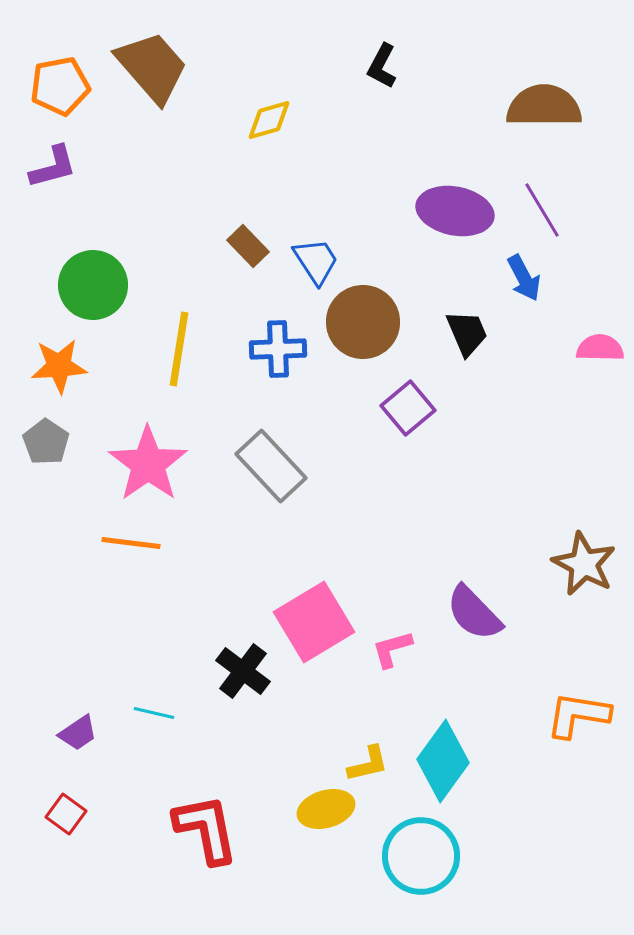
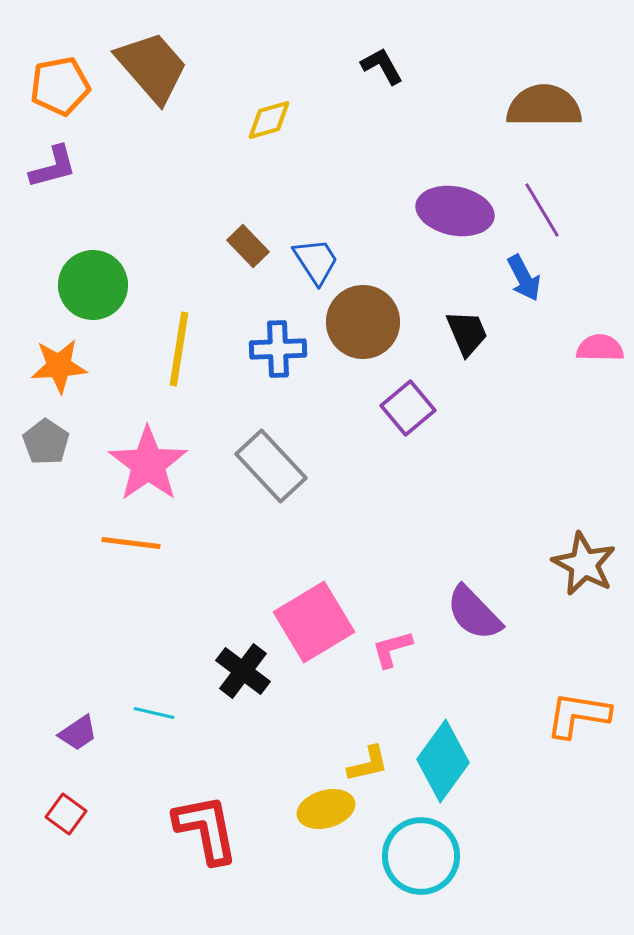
black L-shape: rotated 123 degrees clockwise
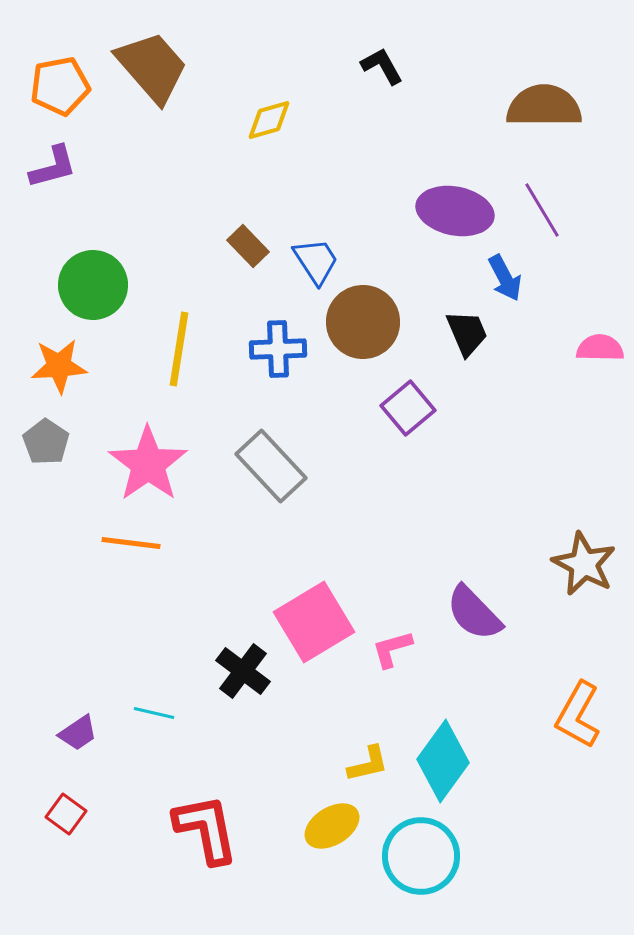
blue arrow: moved 19 px left
orange L-shape: rotated 70 degrees counterclockwise
yellow ellipse: moved 6 px right, 17 px down; rotated 16 degrees counterclockwise
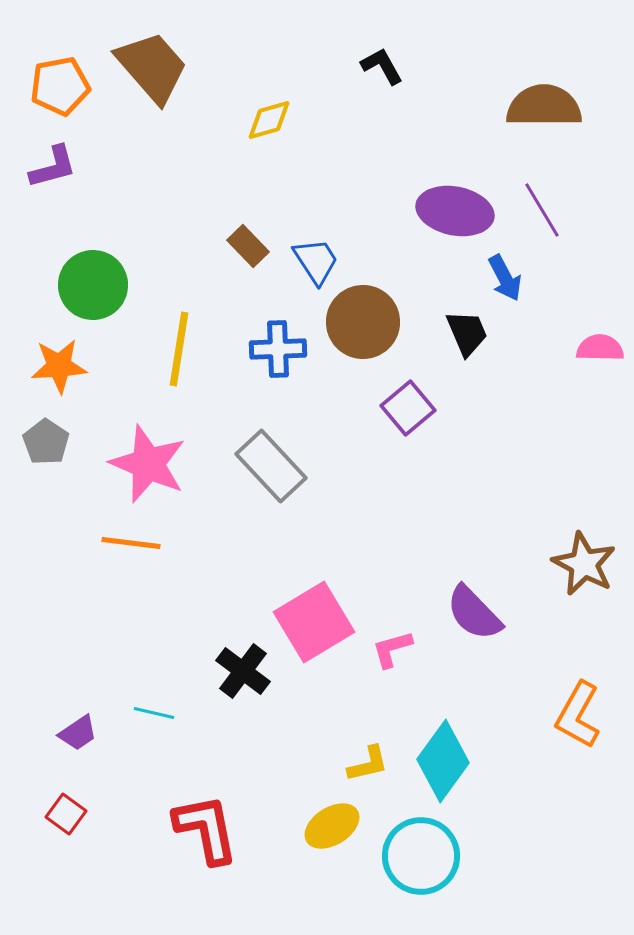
pink star: rotated 14 degrees counterclockwise
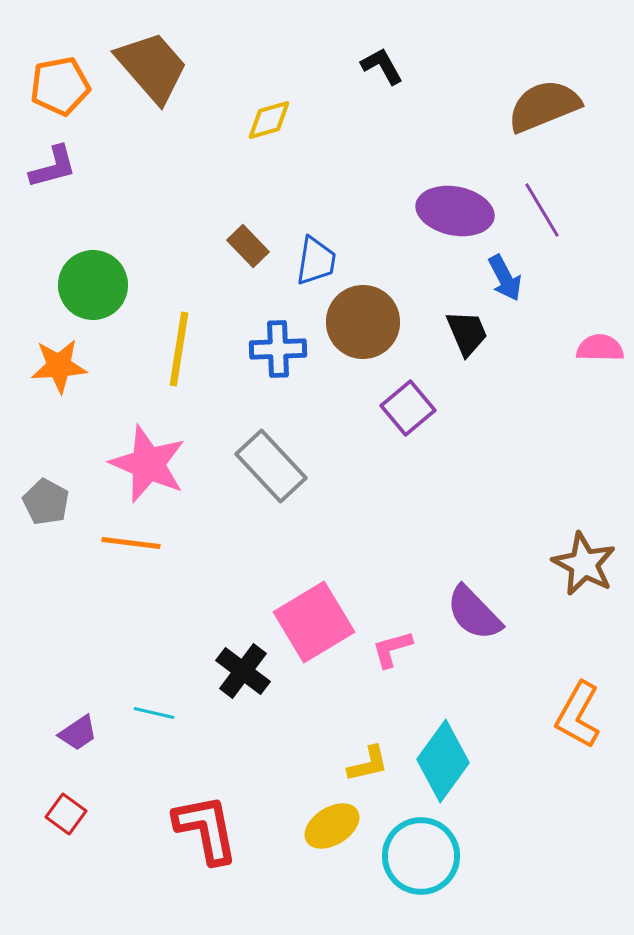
brown semicircle: rotated 22 degrees counterclockwise
blue trapezoid: rotated 42 degrees clockwise
gray pentagon: moved 60 px down; rotated 6 degrees counterclockwise
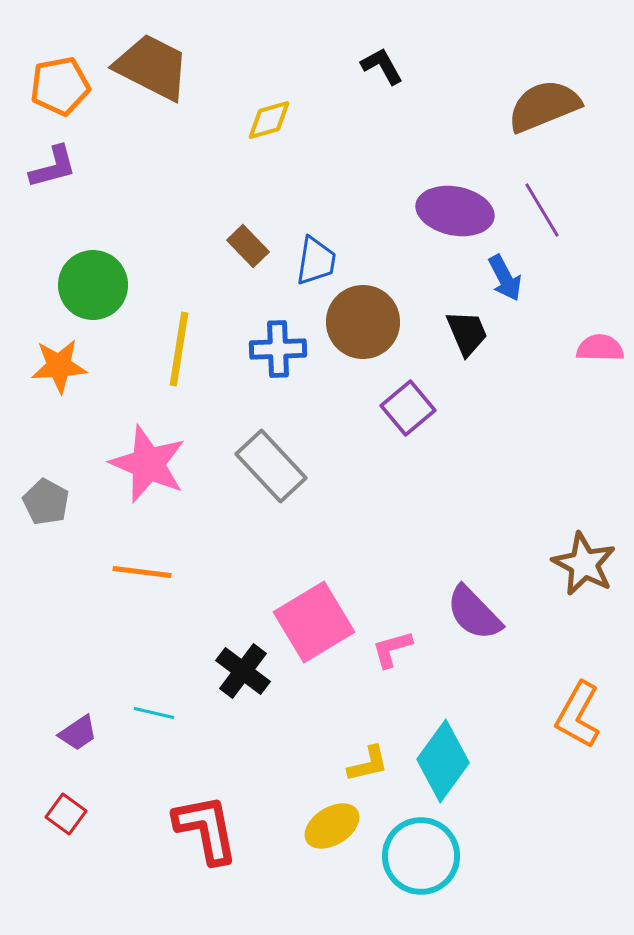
brown trapezoid: rotated 22 degrees counterclockwise
orange line: moved 11 px right, 29 px down
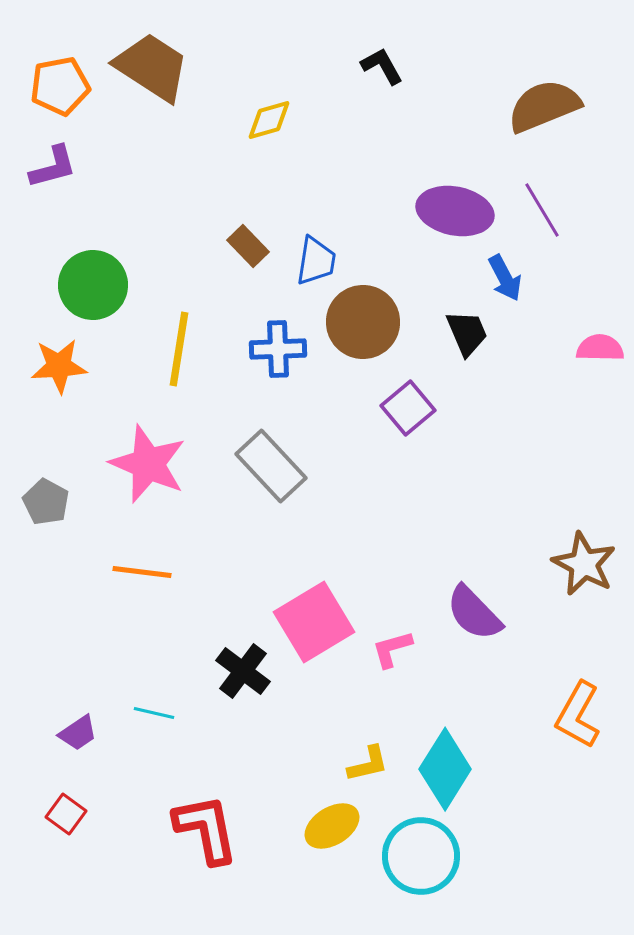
brown trapezoid: rotated 6 degrees clockwise
cyan diamond: moved 2 px right, 8 px down; rotated 4 degrees counterclockwise
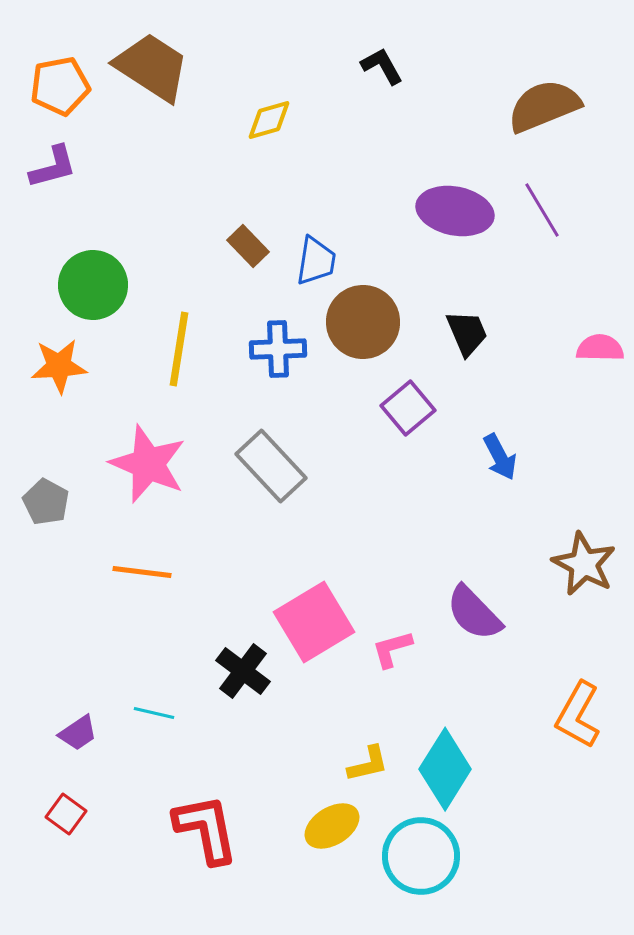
blue arrow: moved 5 px left, 179 px down
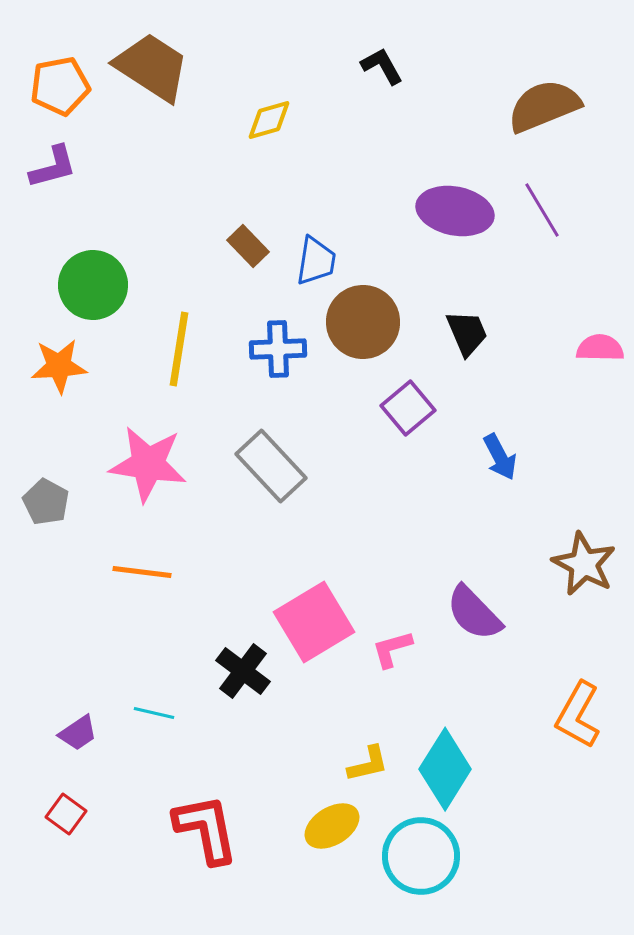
pink star: rotated 14 degrees counterclockwise
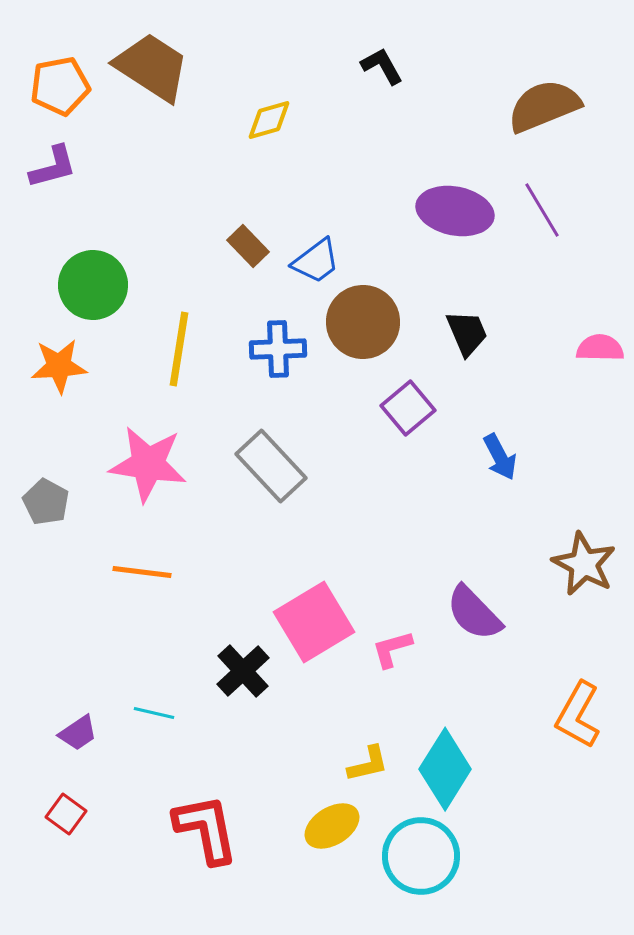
blue trapezoid: rotated 44 degrees clockwise
black cross: rotated 10 degrees clockwise
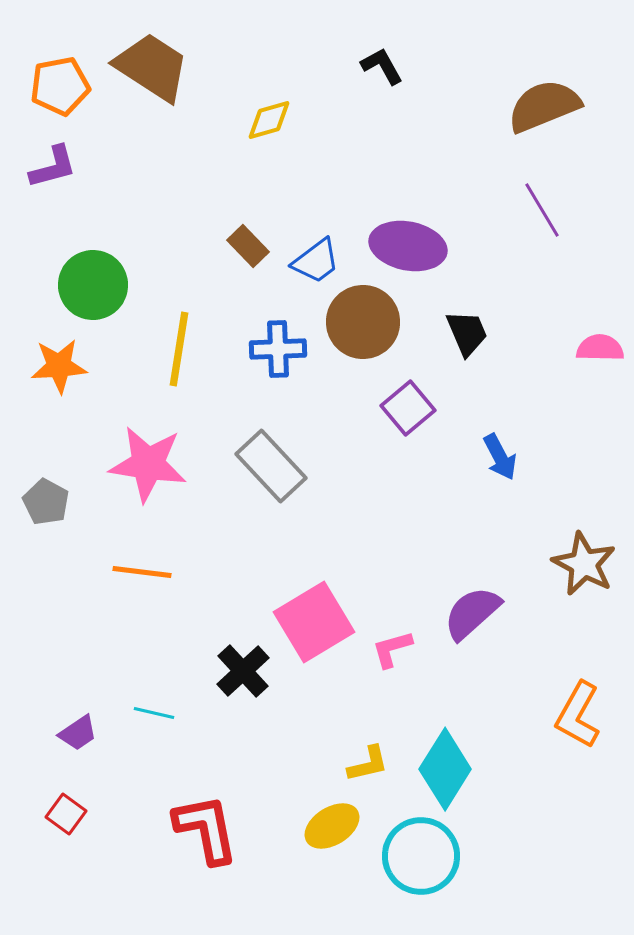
purple ellipse: moved 47 px left, 35 px down
purple semicircle: moved 2 px left; rotated 92 degrees clockwise
